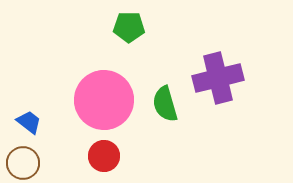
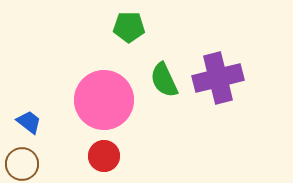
green semicircle: moved 1 px left, 24 px up; rotated 9 degrees counterclockwise
brown circle: moved 1 px left, 1 px down
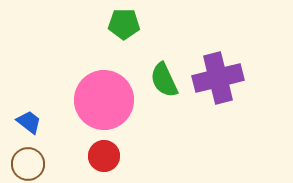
green pentagon: moved 5 px left, 3 px up
brown circle: moved 6 px right
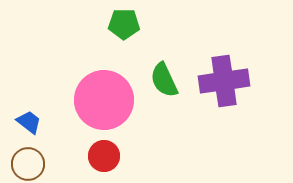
purple cross: moved 6 px right, 3 px down; rotated 6 degrees clockwise
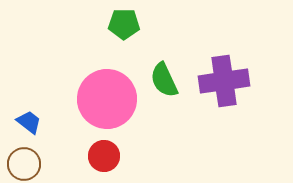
pink circle: moved 3 px right, 1 px up
brown circle: moved 4 px left
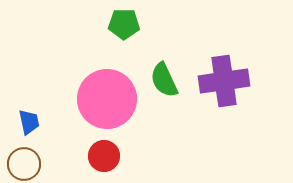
blue trapezoid: rotated 40 degrees clockwise
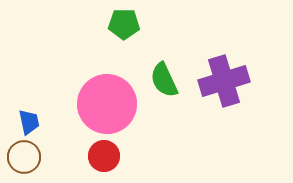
purple cross: rotated 9 degrees counterclockwise
pink circle: moved 5 px down
brown circle: moved 7 px up
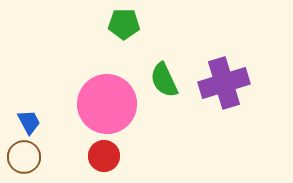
purple cross: moved 2 px down
blue trapezoid: rotated 16 degrees counterclockwise
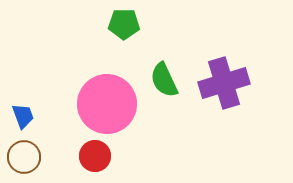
blue trapezoid: moved 6 px left, 6 px up; rotated 8 degrees clockwise
red circle: moved 9 px left
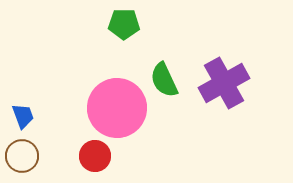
purple cross: rotated 12 degrees counterclockwise
pink circle: moved 10 px right, 4 px down
brown circle: moved 2 px left, 1 px up
